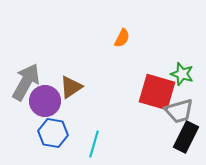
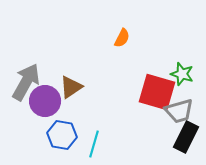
blue hexagon: moved 9 px right, 2 px down
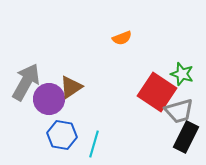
orange semicircle: rotated 42 degrees clockwise
red square: rotated 18 degrees clockwise
purple circle: moved 4 px right, 2 px up
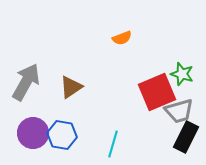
red square: rotated 33 degrees clockwise
purple circle: moved 16 px left, 34 px down
cyan line: moved 19 px right
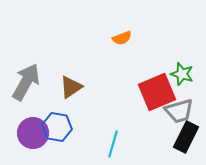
blue hexagon: moved 5 px left, 8 px up
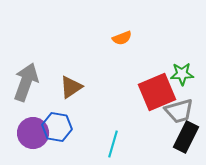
green star: rotated 20 degrees counterclockwise
gray arrow: rotated 9 degrees counterclockwise
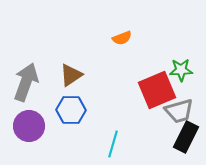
green star: moved 1 px left, 4 px up
brown triangle: moved 12 px up
red square: moved 2 px up
blue hexagon: moved 14 px right, 17 px up; rotated 8 degrees counterclockwise
purple circle: moved 4 px left, 7 px up
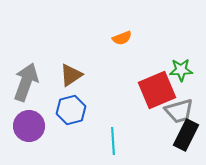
blue hexagon: rotated 16 degrees counterclockwise
black rectangle: moved 2 px up
cyan line: moved 3 px up; rotated 20 degrees counterclockwise
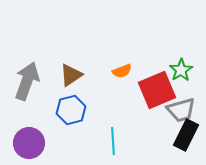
orange semicircle: moved 33 px down
green star: rotated 30 degrees counterclockwise
gray arrow: moved 1 px right, 1 px up
gray trapezoid: moved 2 px right, 1 px up
purple circle: moved 17 px down
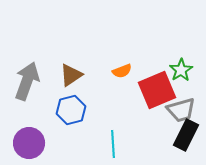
cyan line: moved 3 px down
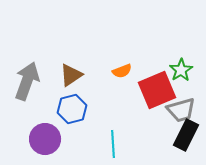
blue hexagon: moved 1 px right, 1 px up
purple circle: moved 16 px right, 4 px up
